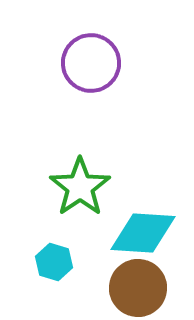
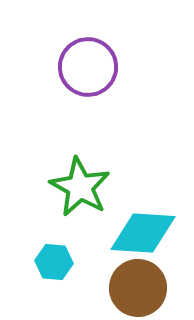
purple circle: moved 3 px left, 4 px down
green star: rotated 8 degrees counterclockwise
cyan hexagon: rotated 12 degrees counterclockwise
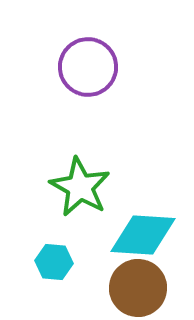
cyan diamond: moved 2 px down
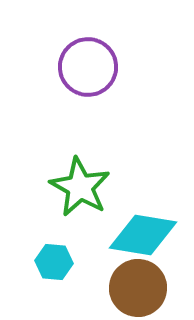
cyan diamond: rotated 6 degrees clockwise
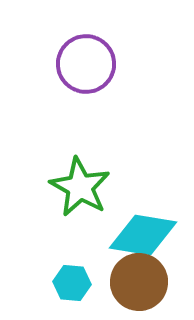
purple circle: moved 2 px left, 3 px up
cyan hexagon: moved 18 px right, 21 px down
brown circle: moved 1 px right, 6 px up
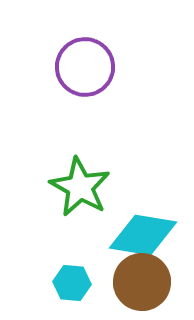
purple circle: moved 1 px left, 3 px down
brown circle: moved 3 px right
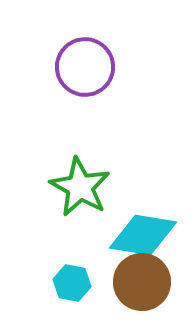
cyan hexagon: rotated 6 degrees clockwise
